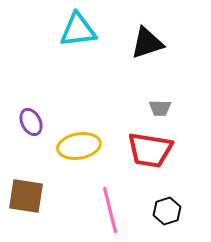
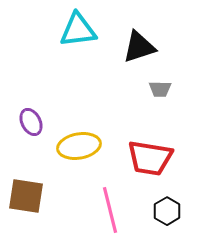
black triangle: moved 8 px left, 4 px down
gray trapezoid: moved 19 px up
red trapezoid: moved 8 px down
black hexagon: rotated 12 degrees counterclockwise
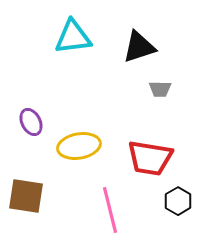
cyan triangle: moved 5 px left, 7 px down
black hexagon: moved 11 px right, 10 px up
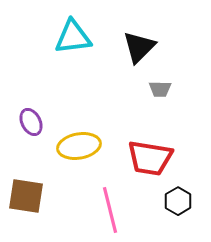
black triangle: rotated 27 degrees counterclockwise
